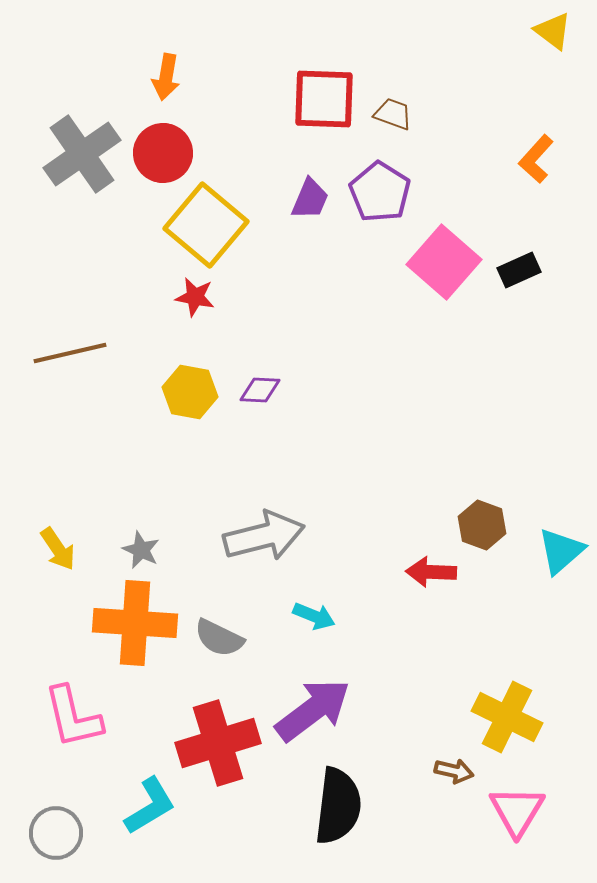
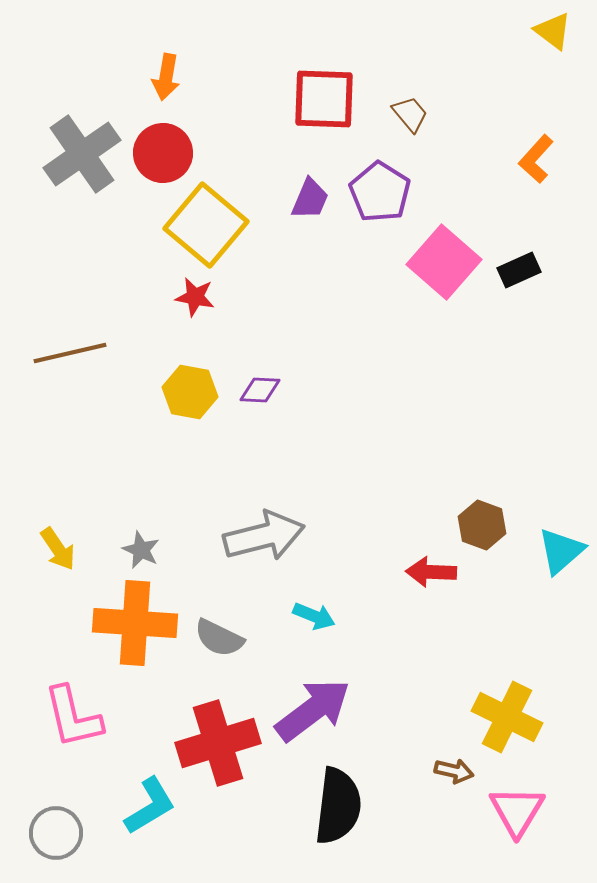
brown trapezoid: moved 17 px right; rotated 30 degrees clockwise
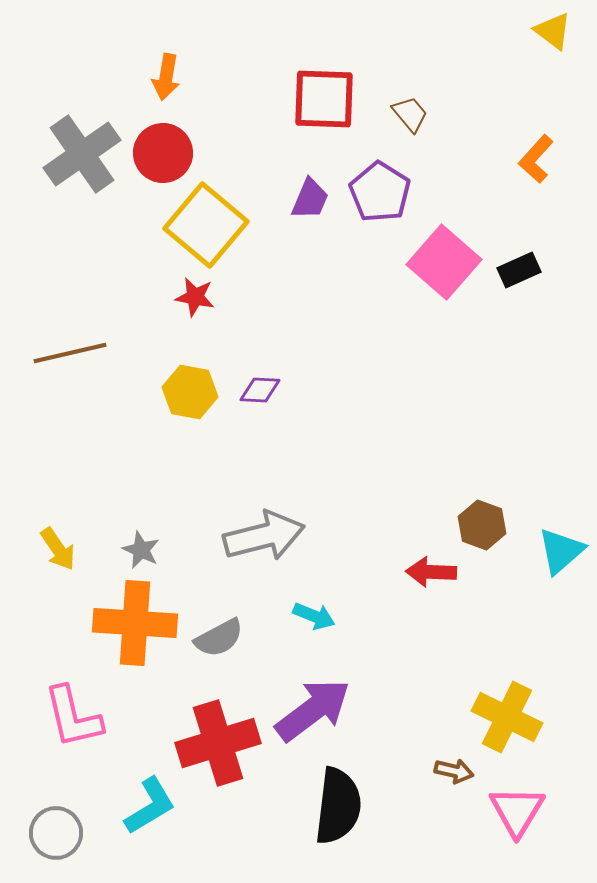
gray semicircle: rotated 54 degrees counterclockwise
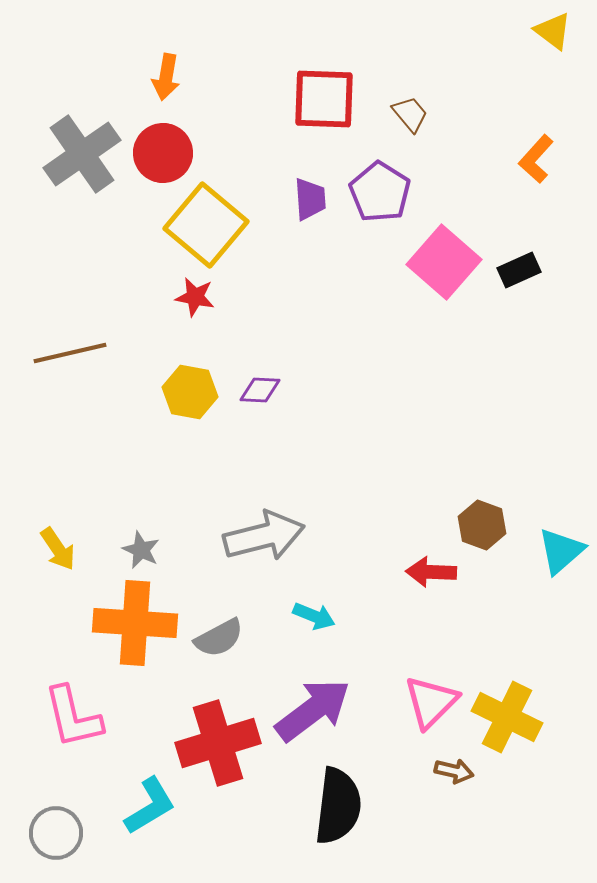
purple trapezoid: rotated 27 degrees counterclockwise
pink triangle: moved 86 px left, 109 px up; rotated 14 degrees clockwise
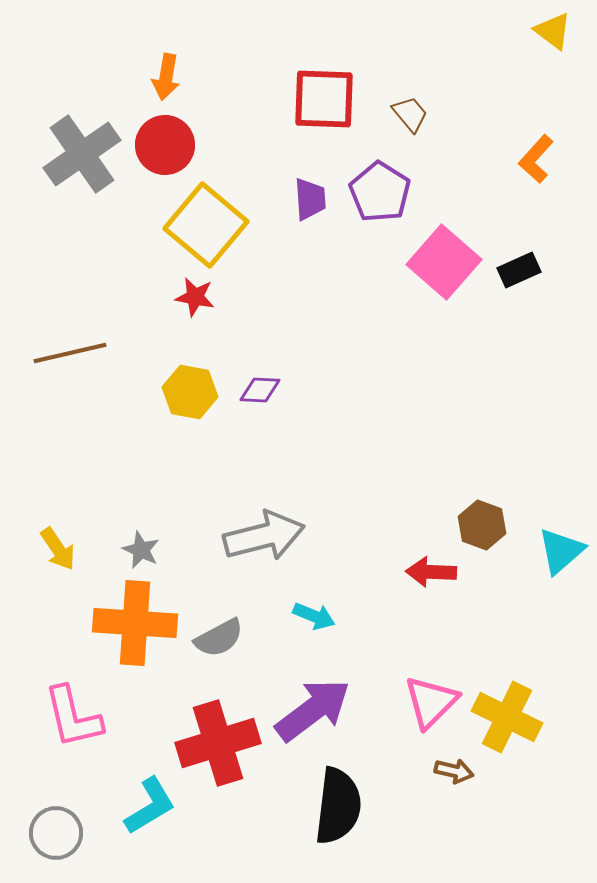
red circle: moved 2 px right, 8 px up
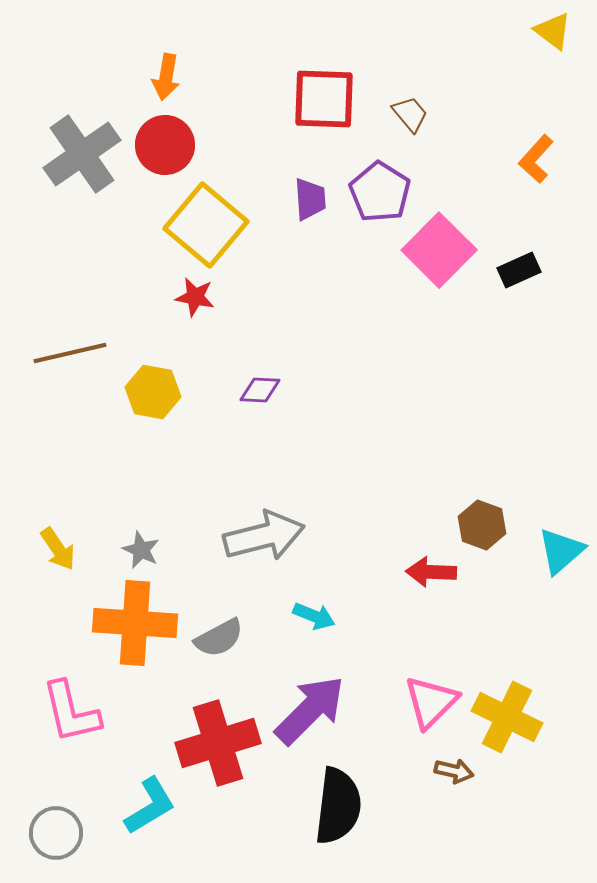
pink square: moved 5 px left, 12 px up; rotated 4 degrees clockwise
yellow hexagon: moved 37 px left
purple arrow: moved 3 px left; rotated 8 degrees counterclockwise
pink L-shape: moved 2 px left, 5 px up
